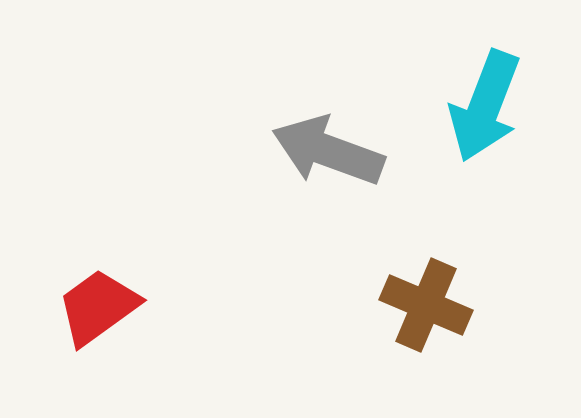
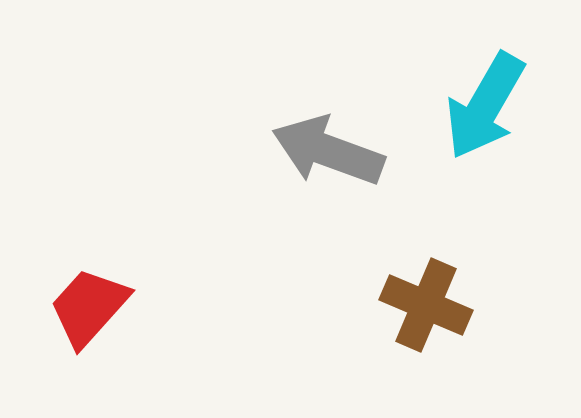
cyan arrow: rotated 9 degrees clockwise
red trapezoid: moved 9 px left; rotated 12 degrees counterclockwise
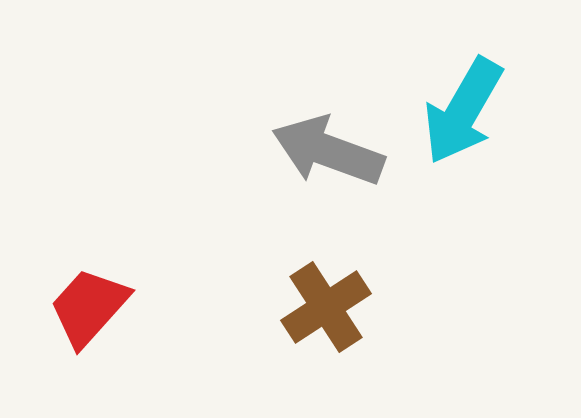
cyan arrow: moved 22 px left, 5 px down
brown cross: moved 100 px left, 2 px down; rotated 34 degrees clockwise
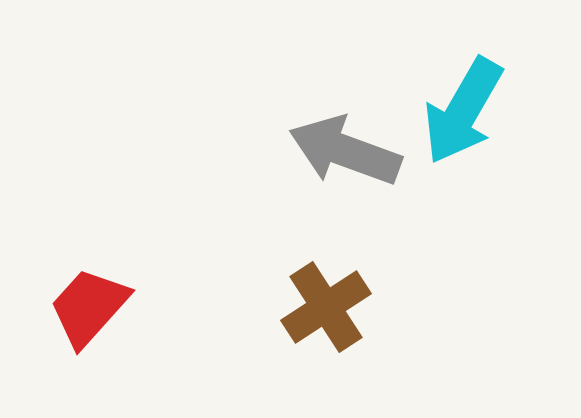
gray arrow: moved 17 px right
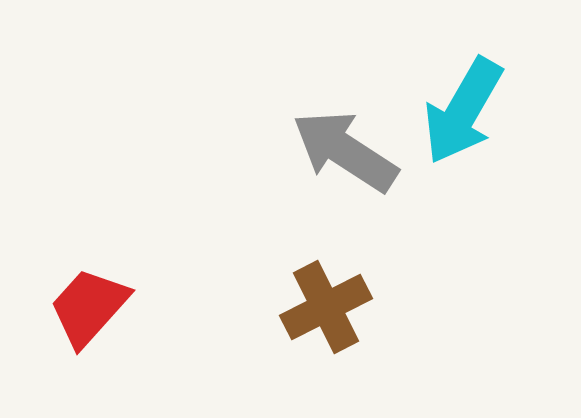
gray arrow: rotated 13 degrees clockwise
brown cross: rotated 6 degrees clockwise
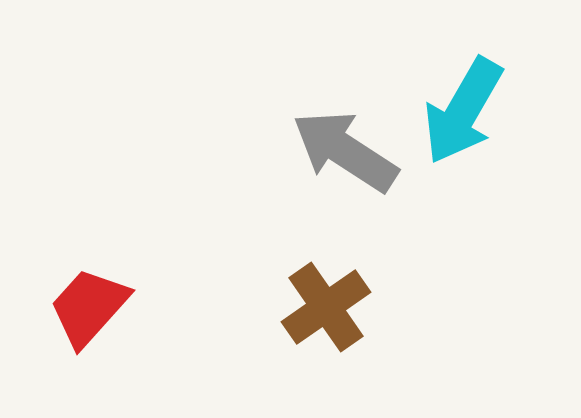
brown cross: rotated 8 degrees counterclockwise
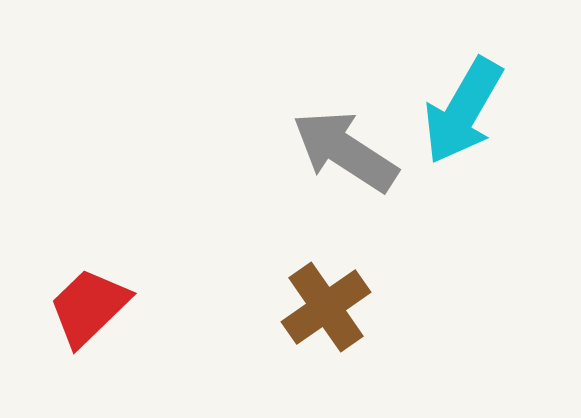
red trapezoid: rotated 4 degrees clockwise
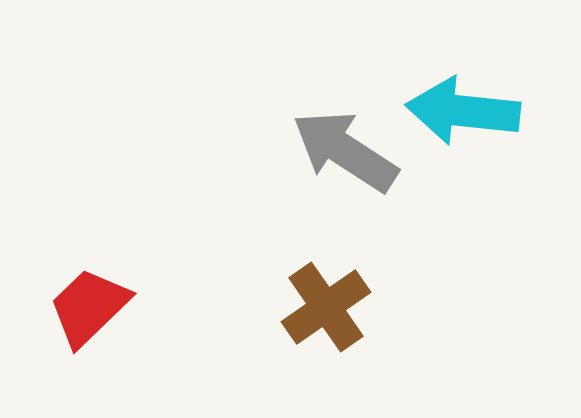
cyan arrow: rotated 66 degrees clockwise
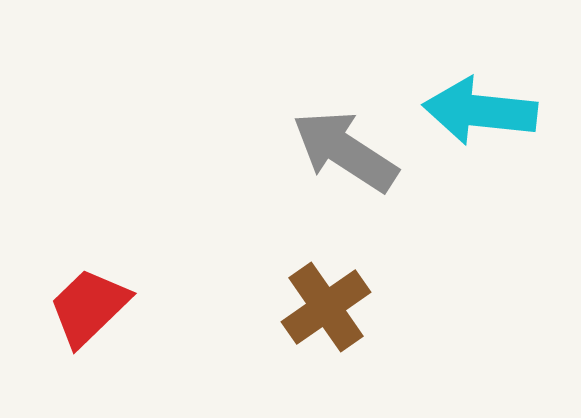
cyan arrow: moved 17 px right
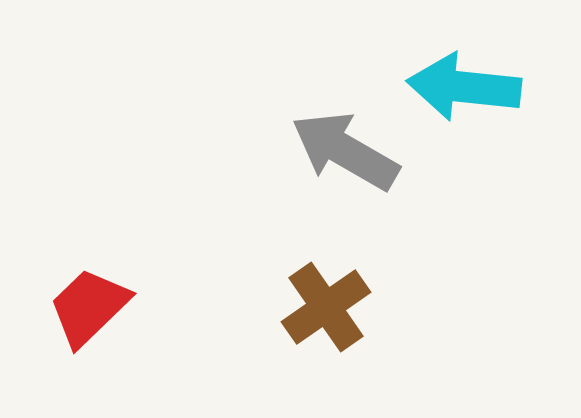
cyan arrow: moved 16 px left, 24 px up
gray arrow: rotated 3 degrees counterclockwise
